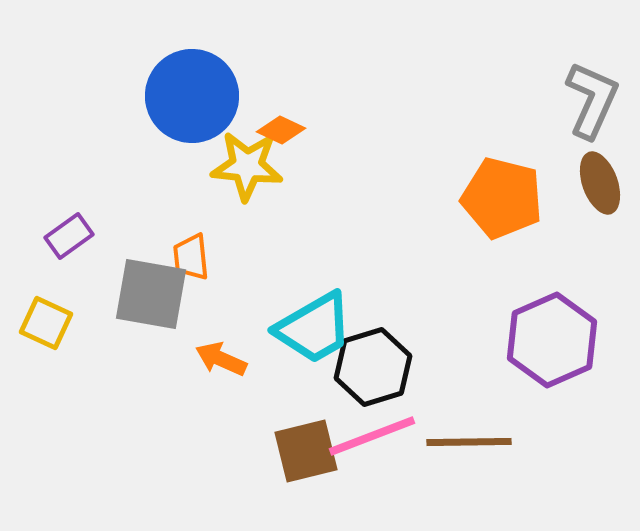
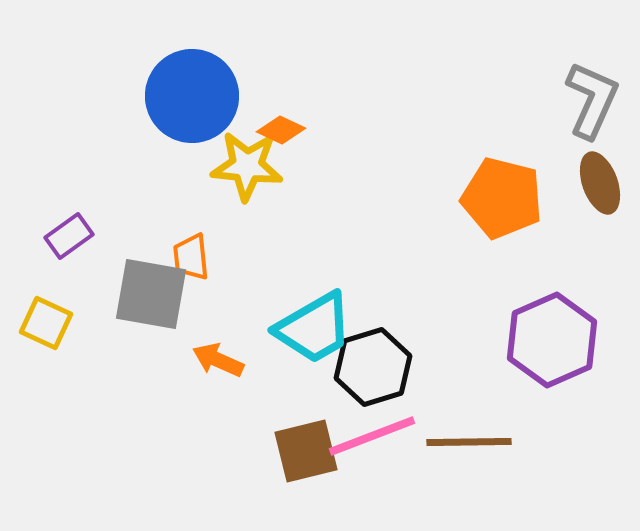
orange arrow: moved 3 px left, 1 px down
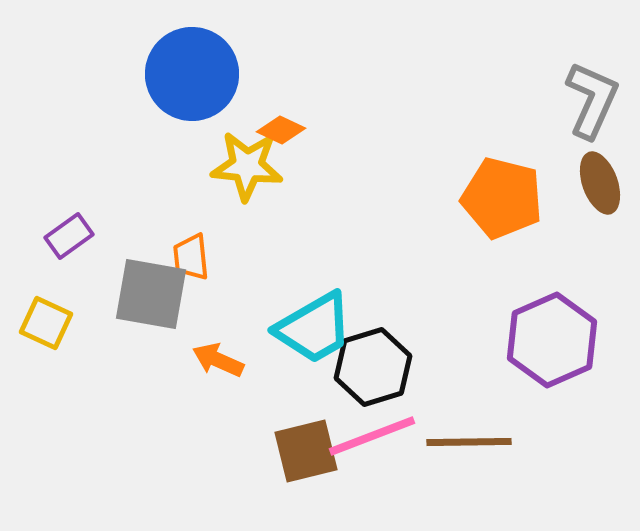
blue circle: moved 22 px up
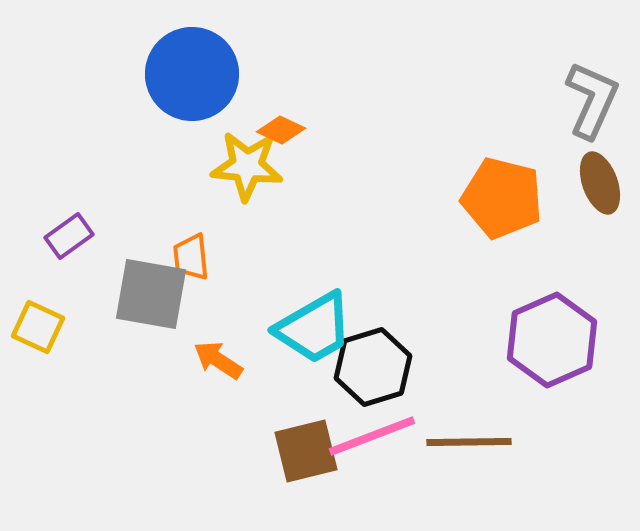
yellow square: moved 8 px left, 4 px down
orange arrow: rotated 9 degrees clockwise
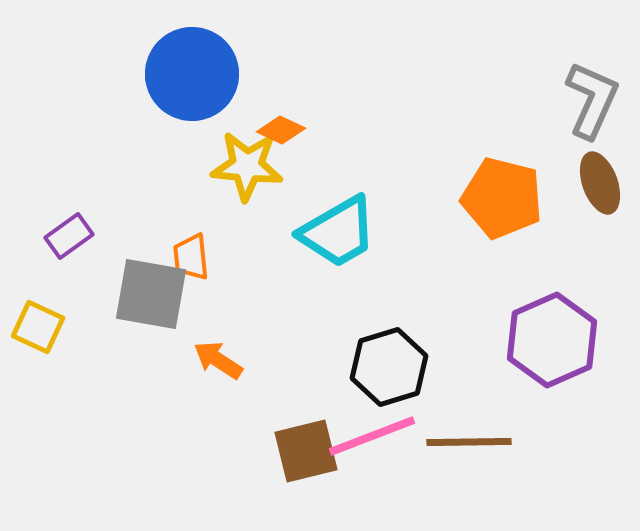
cyan trapezoid: moved 24 px right, 96 px up
black hexagon: moved 16 px right
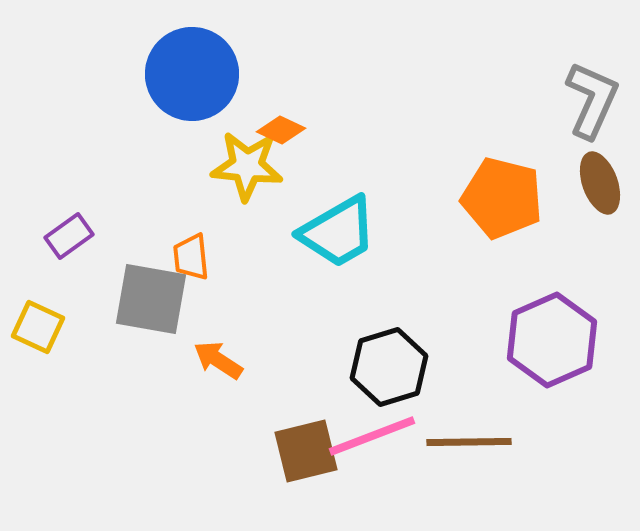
gray square: moved 5 px down
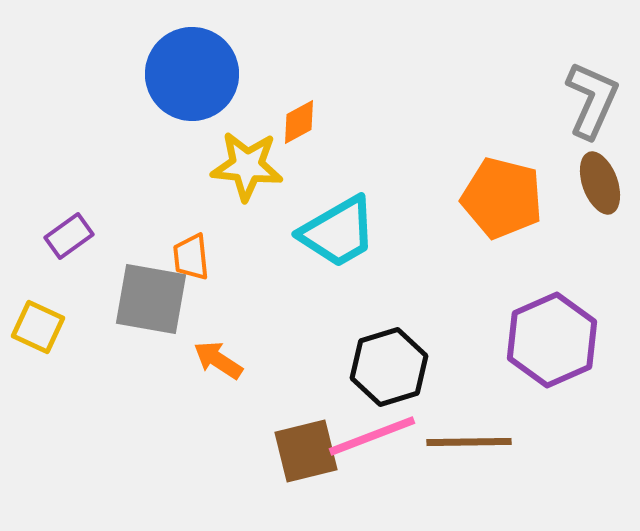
orange diamond: moved 18 px right, 8 px up; rotated 54 degrees counterclockwise
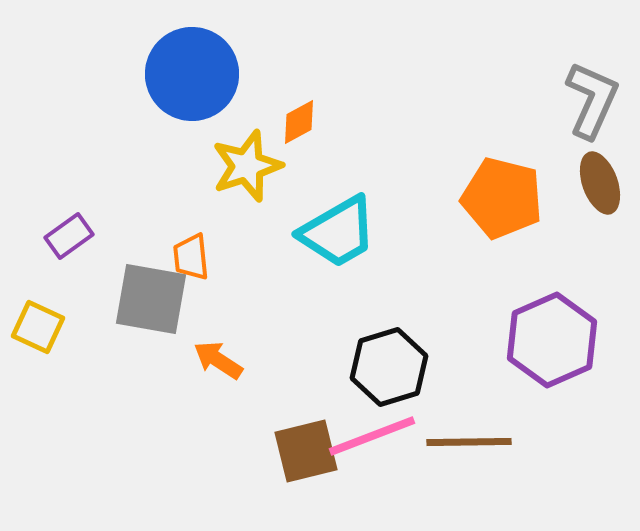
yellow star: rotated 24 degrees counterclockwise
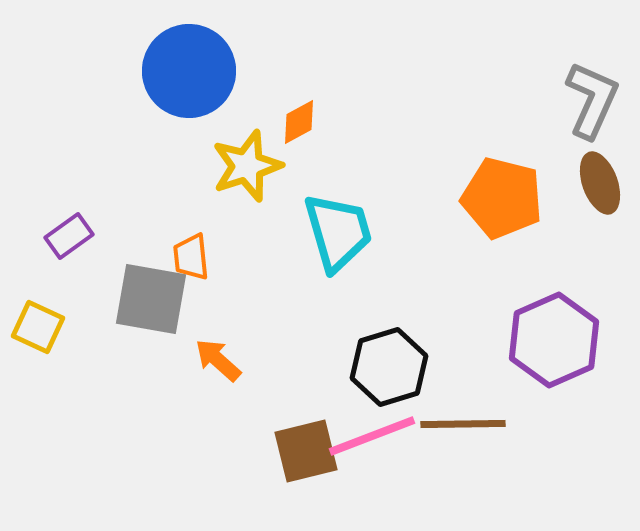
blue circle: moved 3 px left, 3 px up
cyan trapezoid: rotated 76 degrees counterclockwise
purple hexagon: moved 2 px right
orange arrow: rotated 9 degrees clockwise
brown line: moved 6 px left, 18 px up
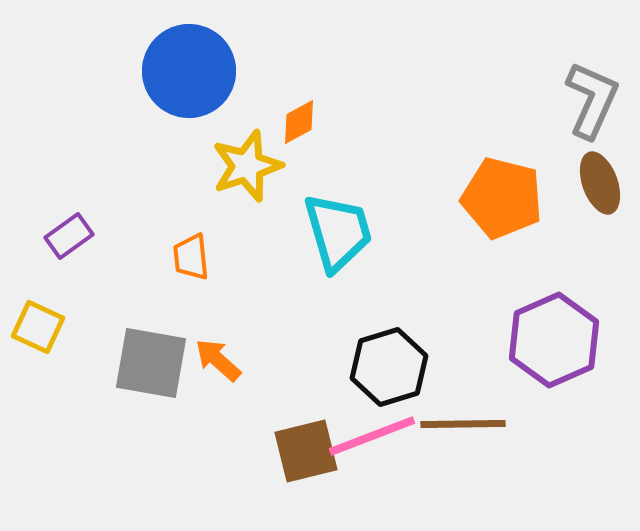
gray square: moved 64 px down
